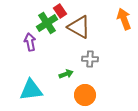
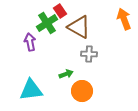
gray cross: moved 1 px left, 5 px up
orange circle: moved 3 px left, 4 px up
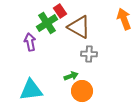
green arrow: moved 5 px right, 2 px down
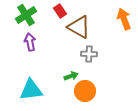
green cross: moved 21 px left, 8 px up
orange circle: moved 3 px right
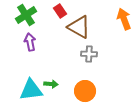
green arrow: moved 20 px left, 8 px down; rotated 24 degrees clockwise
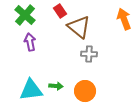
green cross: moved 1 px left; rotated 15 degrees counterclockwise
brown triangle: rotated 10 degrees clockwise
green arrow: moved 5 px right, 2 px down
